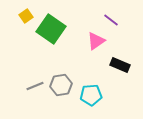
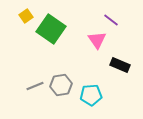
pink triangle: moved 1 px right, 1 px up; rotated 30 degrees counterclockwise
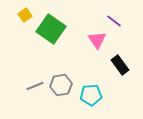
yellow square: moved 1 px left, 1 px up
purple line: moved 3 px right, 1 px down
black rectangle: rotated 30 degrees clockwise
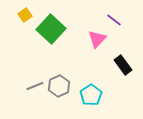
purple line: moved 1 px up
green square: rotated 8 degrees clockwise
pink triangle: moved 1 px up; rotated 18 degrees clockwise
black rectangle: moved 3 px right
gray hexagon: moved 2 px left, 1 px down; rotated 15 degrees counterclockwise
cyan pentagon: rotated 30 degrees counterclockwise
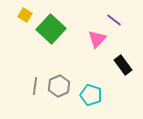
yellow square: rotated 24 degrees counterclockwise
gray line: rotated 60 degrees counterclockwise
cyan pentagon: rotated 20 degrees counterclockwise
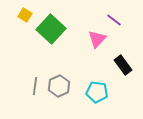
cyan pentagon: moved 6 px right, 3 px up; rotated 10 degrees counterclockwise
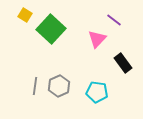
black rectangle: moved 2 px up
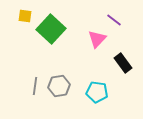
yellow square: moved 1 px down; rotated 24 degrees counterclockwise
gray hexagon: rotated 15 degrees clockwise
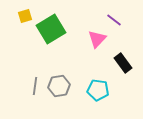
yellow square: rotated 24 degrees counterclockwise
green square: rotated 16 degrees clockwise
cyan pentagon: moved 1 px right, 2 px up
